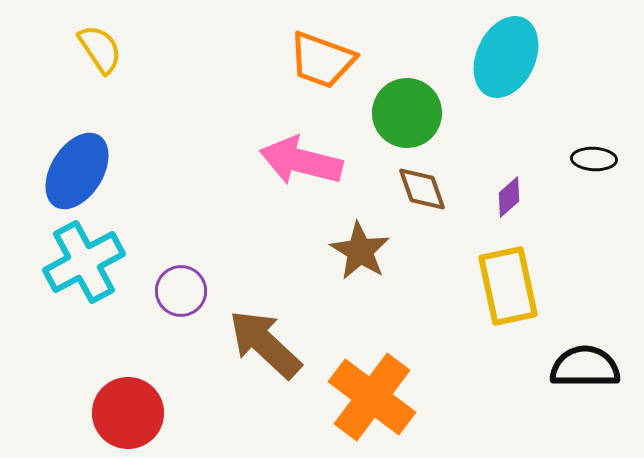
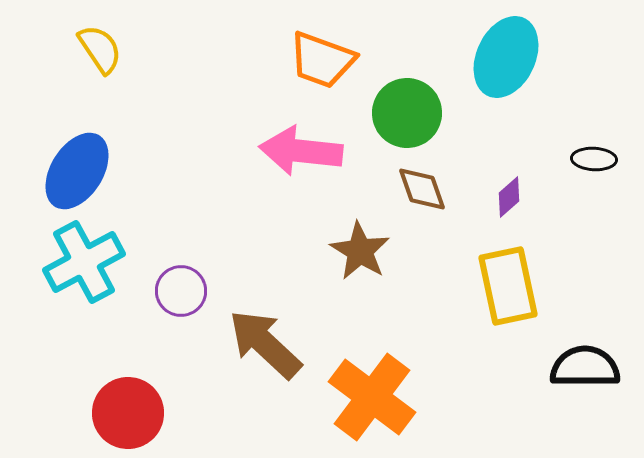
pink arrow: moved 10 px up; rotated 8 degrees counterclockwise
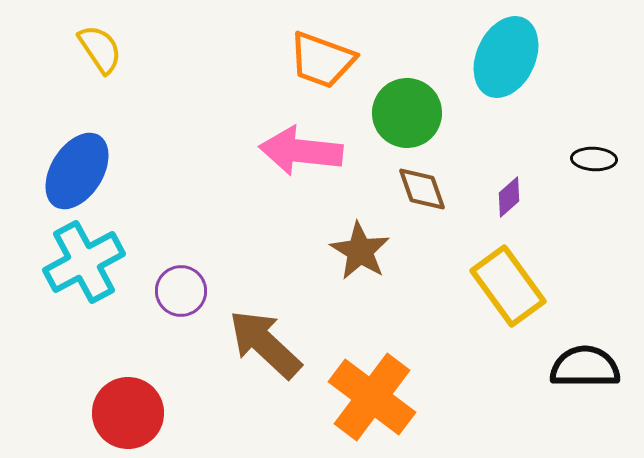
yellow rectangle: rotated 24 degrees counterclockwise
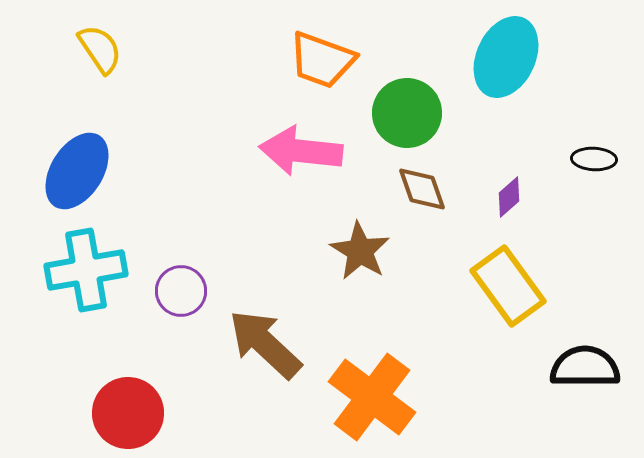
cyan cross: moved 2 px right, 8 px down; rotated 18 degrees clockwise
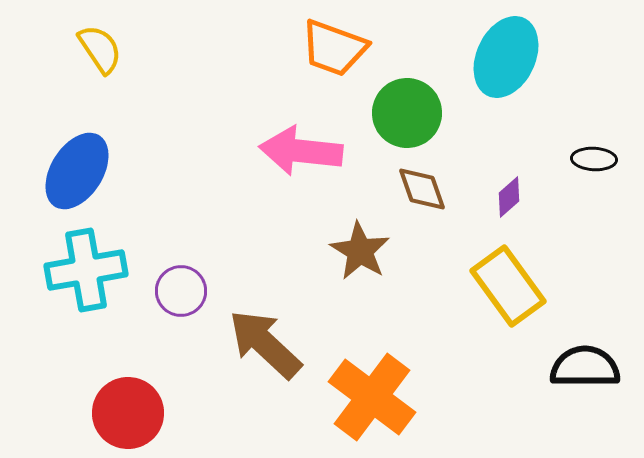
orange trapezoid: moved 12 px right, 12 px up
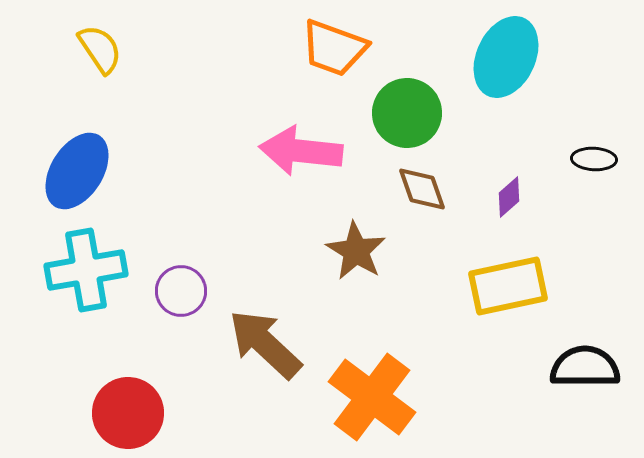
brown star: moved 4 px left
yellow rectangle: rotated 66 degrees counterclockwise
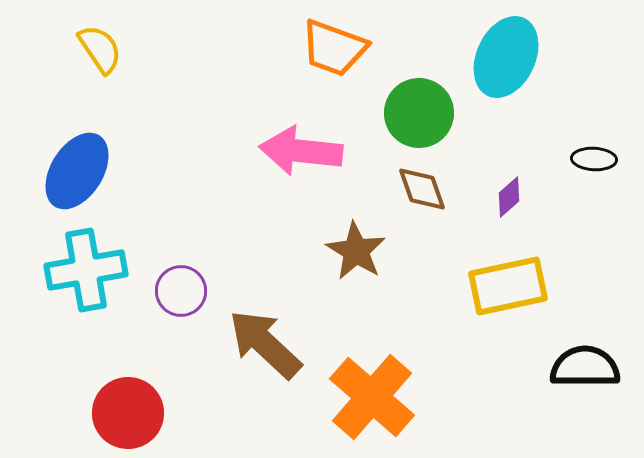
green circle: moved 12 px right
orange cross: rotated 4 degrees clockwise
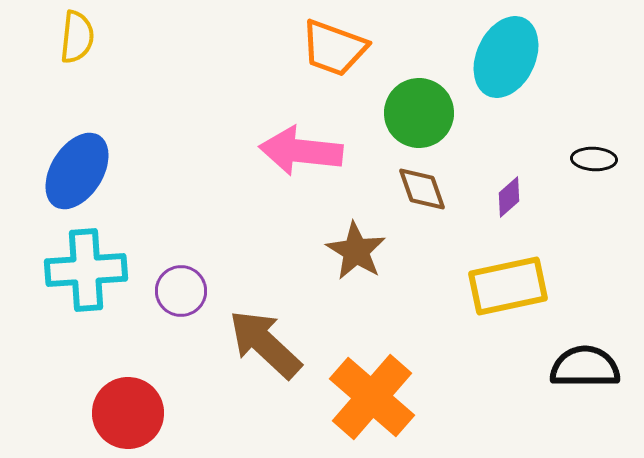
yellow semicircle: moved 23 px left, 12 px up; rotated 40 degrees clockwise
cyan cross: rotated 6 degrees clockwise
